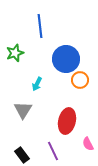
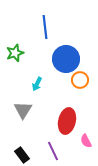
blue line: moved 5 px right, 1 px down
pink semicircle: moved 2 px left, 3 px up
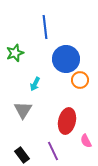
cyan arrow: moved 2 px left
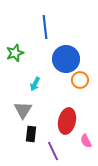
black rectangle: moved 9 px right, 21 px up; rotated 42 degrees clockwise
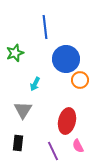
black rectangle: moved 13 px left, 9 px down
pink semicircle: moved 8 px left, 5 px down
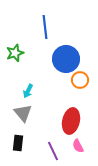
cyan arrow: moved 7 px left, 7 px down
gray triangle: moved 3 px down; rotated 12 degrees counterclockwise
red ellipse: moved 4 px right
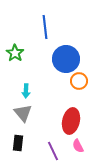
green star: rotated 18 degrees counterclockwise
orange circle: moved 1 px left, 1 px down
cyan arrow: moved 2 px left; rotated 24 degrees counterclockwise
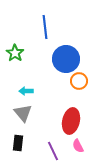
cyan arrow: rotated 88 degrees clockwise
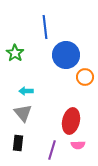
blue circle: moved 4 px up
orange circle: moved 6 px right, 4 px up
pink semicircle: moved 1 px up; rotated 64 degrees counterclockwise
purple line: moved 1 px left, 1 px up; rotated 42 degrees clockwise
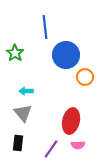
purple line: moved 1 px left, 1 px up; rotated 18 degrees clockwise
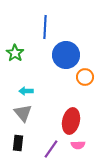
blue line: rotated 10 degrees clockwise
